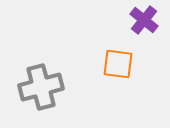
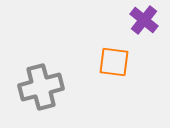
orange square: moved 4 px left, 2 px up
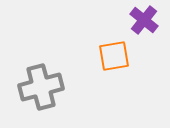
orange square: moved 6 px up; rotated 16 degrees counterclockwise
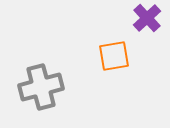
purple cross: moved 3 px right, 2 px up; rotated 8 degrees clockwise
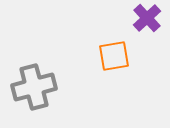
gray cross: moved 7 px left
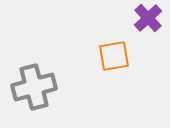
purple cross: moved 1 px right
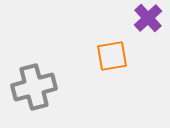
orange square: moved 2 px left
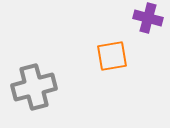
purple cross: rotated 32 degrees counterclockwise
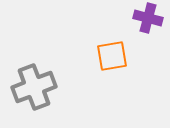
gray cross: rotated 6 degrees counterclockwise
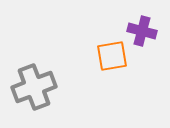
purple cross: moved 6 px left, 13 px down
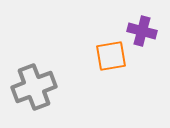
orange square: moved 1 px left
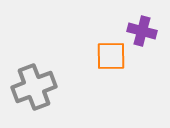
orange square: rotated 8 degrees clockwise
